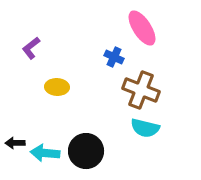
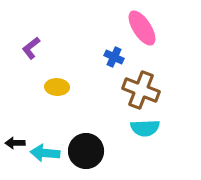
cyan semicircle: rotated 16 degrees counterclockwise
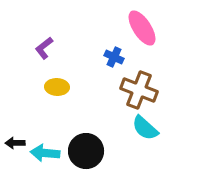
purple L-shape: moved 13 px right
brown cross: moved 2 px left
cyan semicircle: rotated 44 degrees clockwise
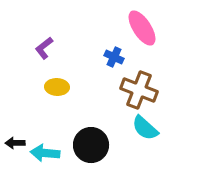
black circle: moved 5 px right, 6 px up
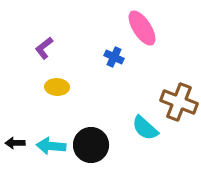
brown cross: moved 40 px right, 12 px down
cyan arrow: moved 6 px right, 7 px up
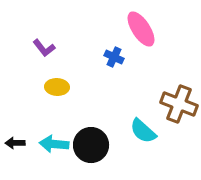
pink ellipse: moved 1 px left, 1 px down
purple L-shape: rotated 90 degrees counterclockwise
brown cross: moved 2 px down
cyan semicircle: moved 2 px left, 3 px down
cyan arrow: moved 3 px right, 2 px up
